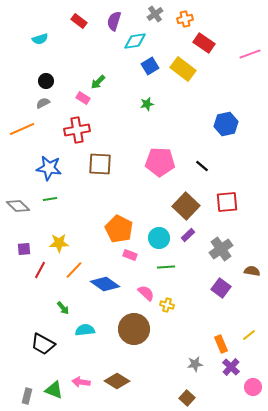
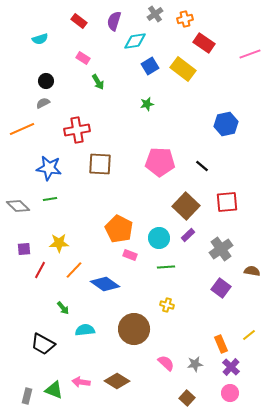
green arrow at (98, 82): rotated 77 degrees counterclockwise
pink rectangle at (83, 98): moved 40 px up
pink semicircle at (146, 293): moved 20 px right, 70 px down
pink circle at (253, 387): moved 23 px left, 6 px down
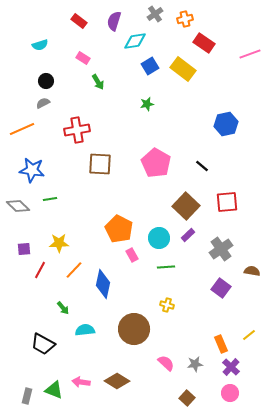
cyan semicircle at (40, 39): moved 6 px down
pink pentagon at (160, 162): moved 4 px left, 1 px down; rotated 28 degrees clockwise
blue star at (49, 168): moved 17 px left, 2 px down
pink rectangle at (130, 255): moved 2 px right; rotated 40 degrees clockwise
blue diamond at (105, 284): moved 2 px left; rotated 68 degrees clockwise
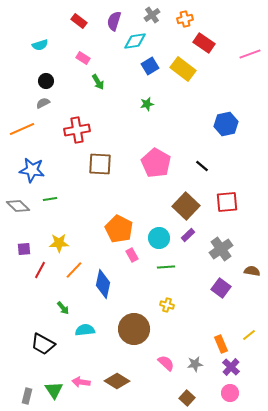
gray cross at (155, 14): moved 3 px left, 1 px down
green triangle at (54, 390): rotated 36 degrees clockwise
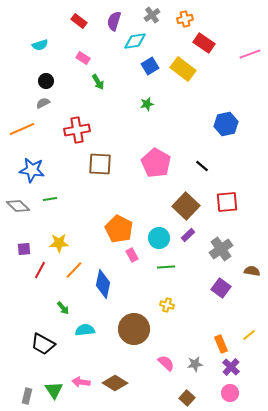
brown diamond at (117, 381): moved 2 px left, 2 px down
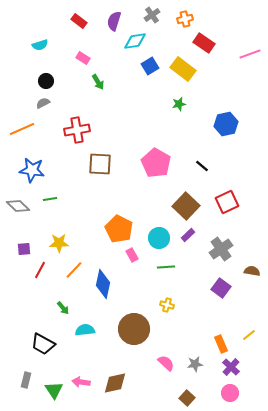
green star at (147, 104): moved 32 px right
red square at (227, 202): rotated 20 degrees counterclockwise
brown diamond at (115, 383): rotated 45 degrees counterclockwise
gray rectangle at (27, 396): moved 1 px left, 16 px up
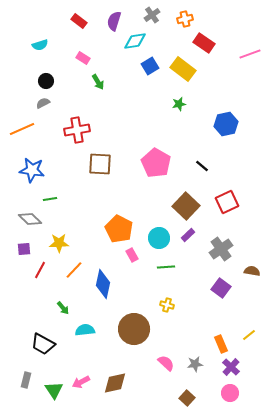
gray diamond at (18, 206): moved 12 px right, 13 px down
pink arrow at (81, 382): rotated 36 degrees counterclockwise
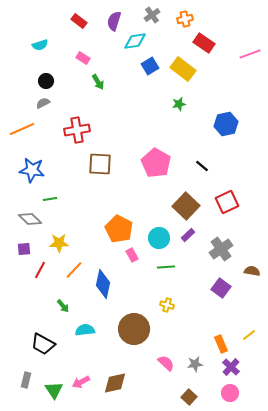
green arrow at (63, 308): moved 2 px up
brown square at (187, 398): moved 2 px right, 1 px up
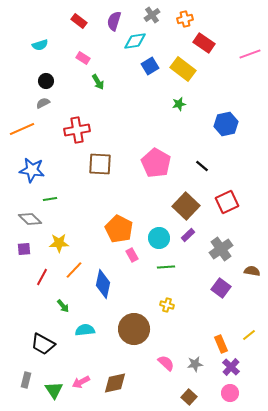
red line at (40, 270): moved 2 px right, 7 px down
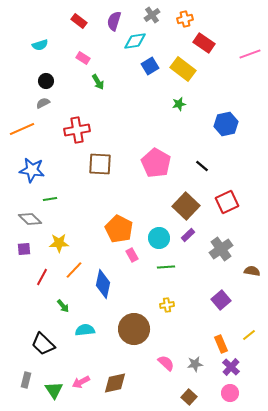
purple square at (221, 288): moved 12 px down; rotated 12 degrees clockwise
yellow cross at (167, 305): rotated 24 degrees counterclockwise
black trapezoid at (43, 344): rotated 15 degrees clockwise
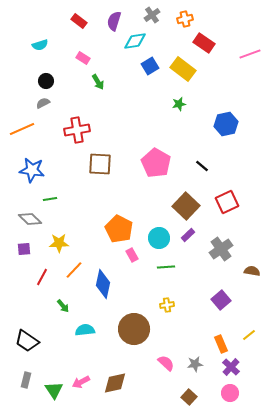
black trapezoid at (43, 344): moved 16 px left, 3 px up; rotated 10 degrees counterclockwise
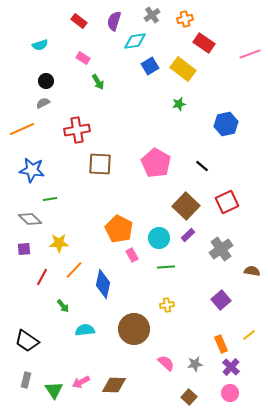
brown diamond at (115, 383): moved 1 px left, 2 px down; rotated 15 degrees clockwise
